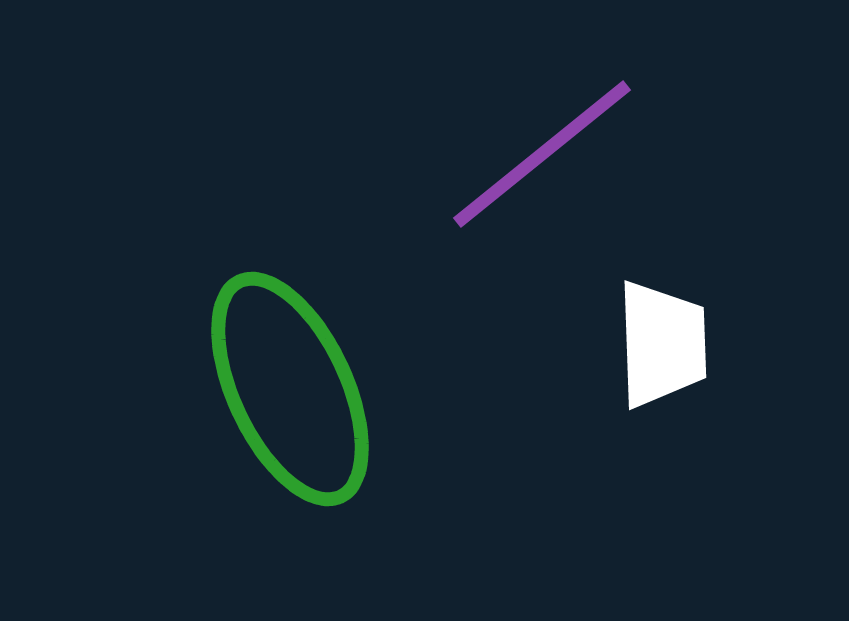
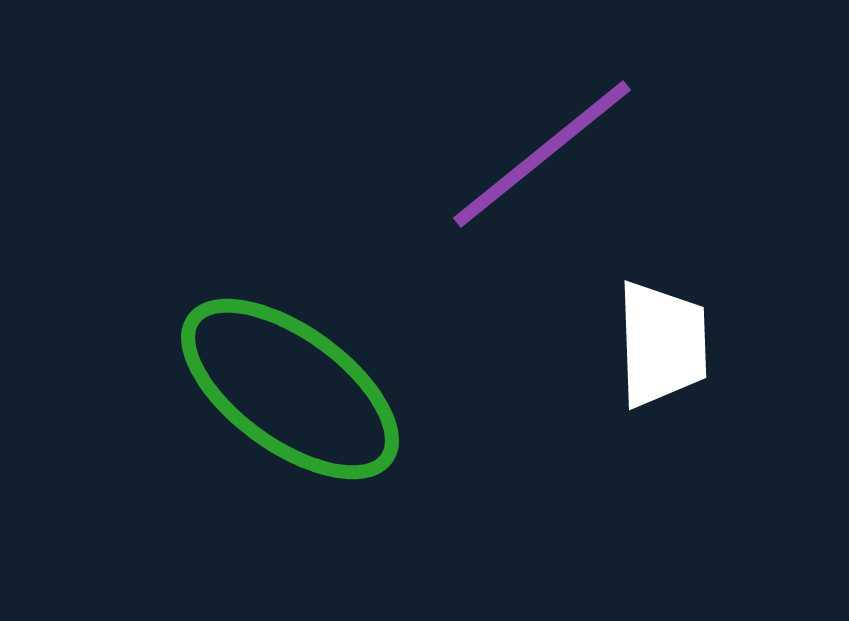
green ellipse: rotated 29 degrees counterclockwise
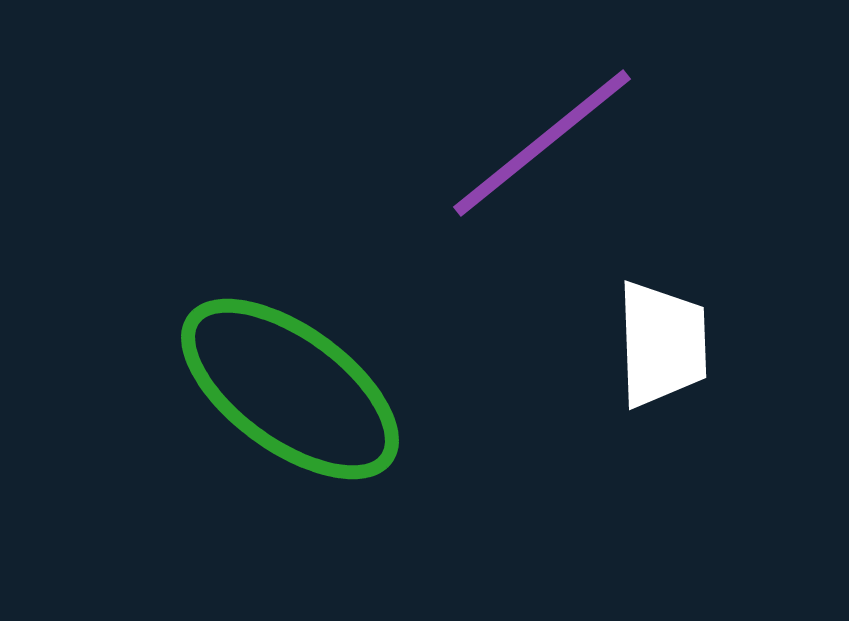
purple line: moved 11 px up
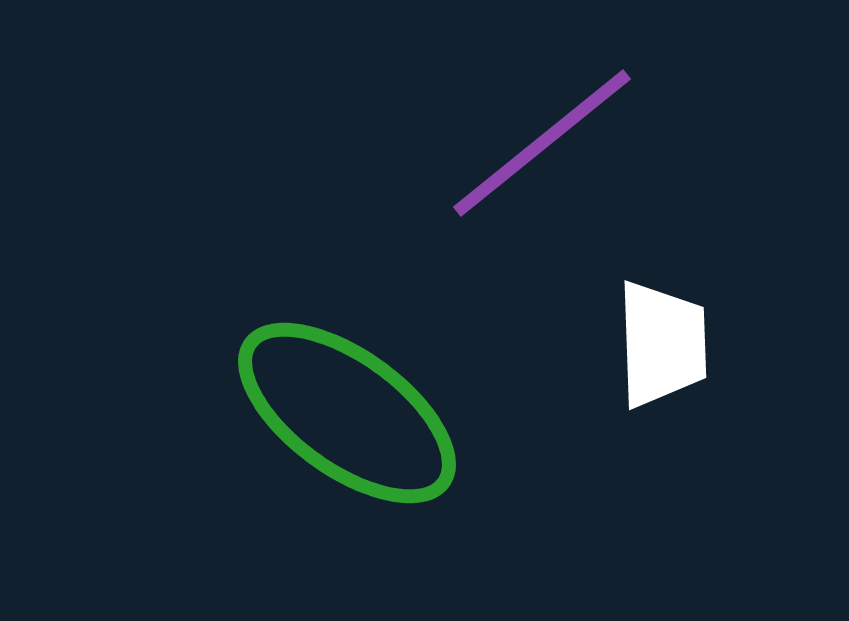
green ellipse: moved 57 px right, 24 px down
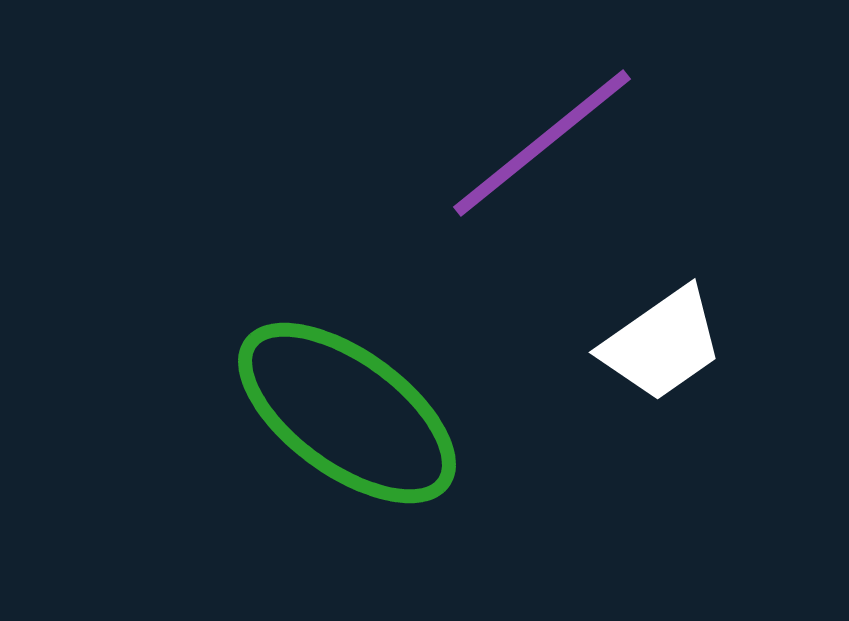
white trapezoid: rotated 57 degrees clockwise
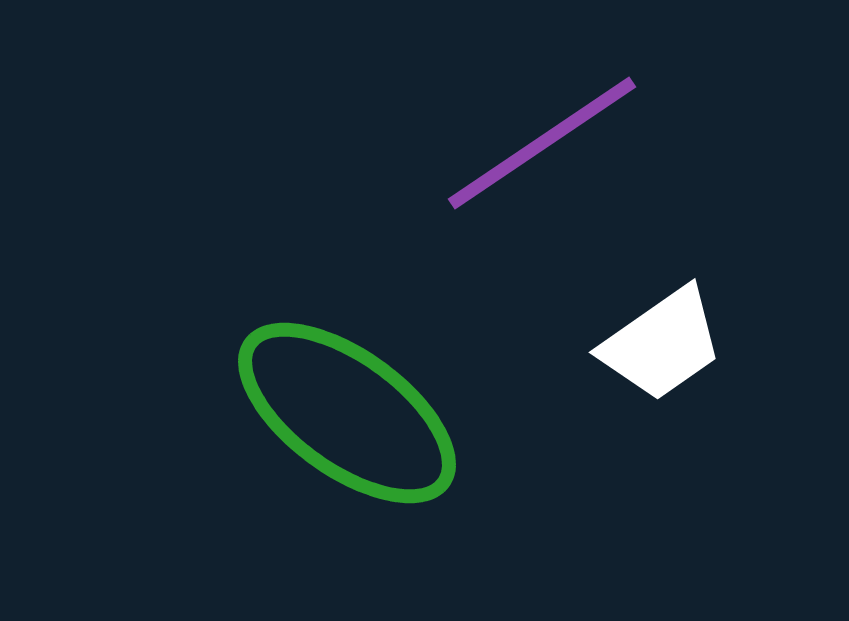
purple line: rotated 5 degrees clockwise
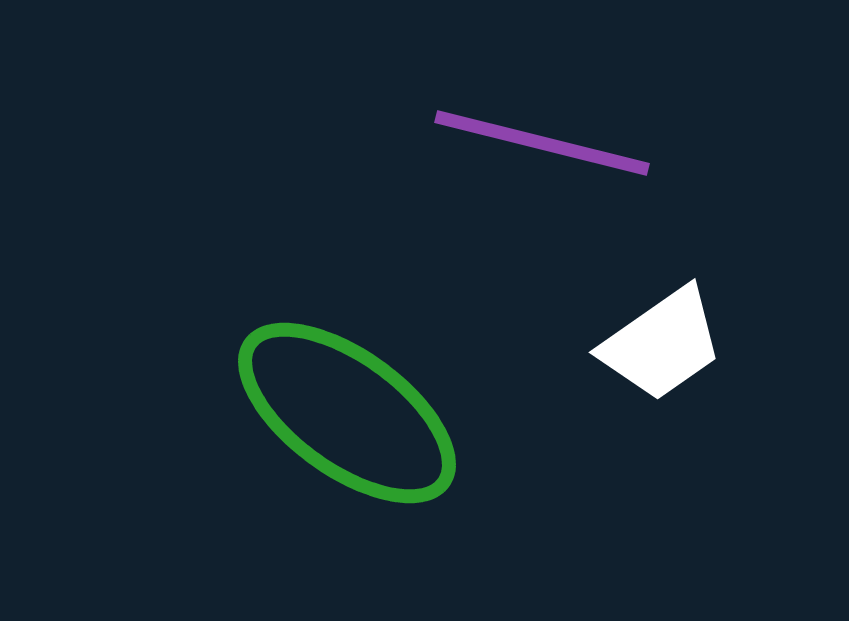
purple line: rotated 48 degrees clockwise
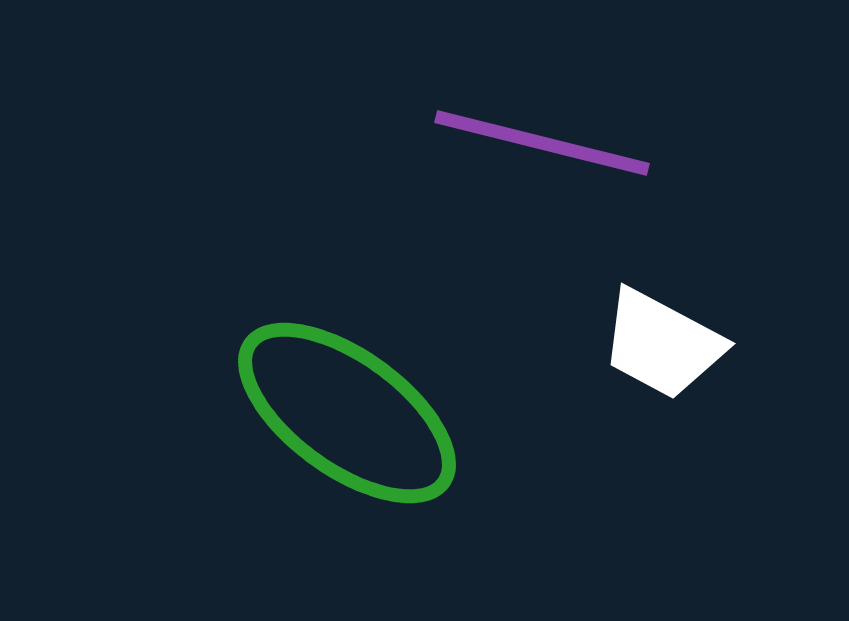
white trapezoid: rotated 63 degrees clockwise
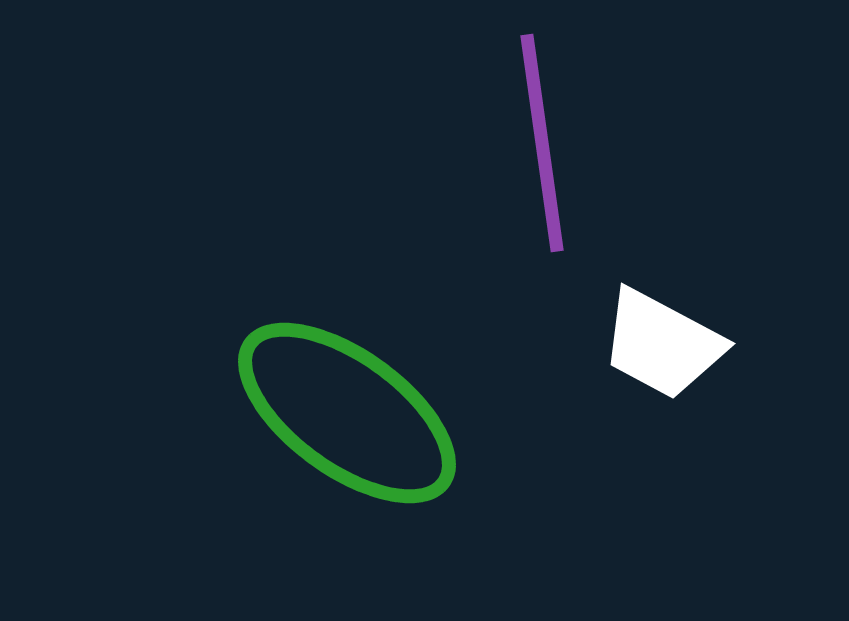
purple line: rotated 68 degrees clockwise
